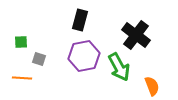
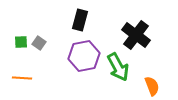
gray square: moved 16 px up; rotated 16 degrees clockwise
green arrow: moved 1 px left
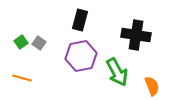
black cross: rotated 28 degrees counterclockwise
green square: rotated 32 degrees counterclockwise
purple hexagon: moved 3 px left
green arrow: moved 1 px left, 5 px down
orange line: rotated 12 degrees clockwise
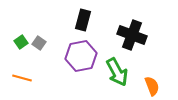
black rectangle: moved 3 px right
black cross: moved 4 px left; rotated 12 degrees clockwise
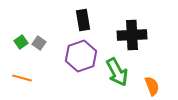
black rectangle: rotated 25 degrees counterclockwise
black cross: rotated 24 degrees counterclockwise
purple hexagon: rotated 8 degrees counterclockwise
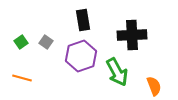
gray square: moved 7 px right, 1 px up
orange semicircle: moved 2 px right
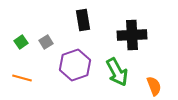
gray square: rotated 24 degrees clockwise
purple hexagon: moved 6 px left, 9 px down
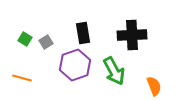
black rectangle: moved 13 px down
green square: moved 4 px right, 3 px up; rotated 24 degrees counterclockwise
green arrow: moved 3 px left, 1 px up
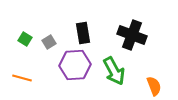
black cross: rotated 24 degrees clockwise
gray square: moved 3 px right
purple hexagon: rotated 16 degrees clockwise
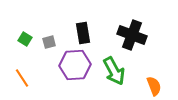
gray square: rotated 16 degrees clockwise
orange line: rotated 42 degrees clockwise
